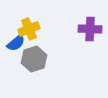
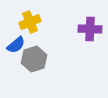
yellow cross: moved 1 px right, 7 px up
blue semicircle: moved 2 px down
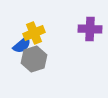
yellow cross: moved 4 px right, 11 px down
blue semicircle: moved 6 px right
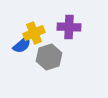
purple cross: moved 21 px left, 2 px up
gray hexagon: moved 15 px right, 2 px up
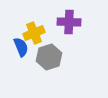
purple cross: moved 5 px up
blue semicircle: moved 1 px left, 2 px down; rotated 72 degrees counterclockwise
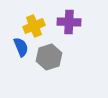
yellow cross: moved 7 px up
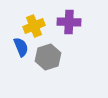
gray hexagon: moved 1 px left
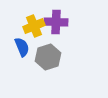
purple cross: moved 13 px left
blue semicircle: moved 1 px right
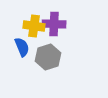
purple cross: moved 2 px left, 2 px down
yellow cross: rotated 30 degrees clockwise
